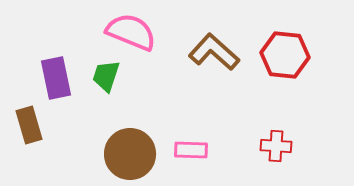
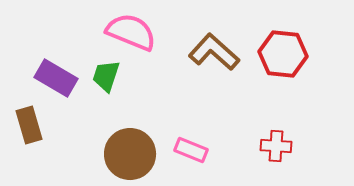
red hexagon: moved 2 px left, 1 px up
purple rectangle: rotated 48 degrees counterclockwise
pink rectangle: rotated 20 degrees clockwise
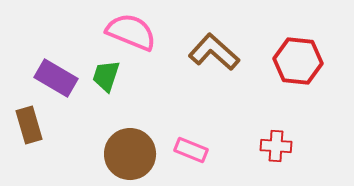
red hexagon: moved 15 px right, 7 px down
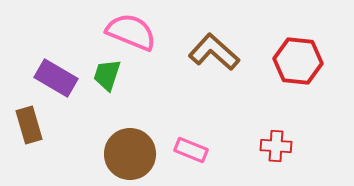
green trapezoid: moved 1 px right, 1 px up
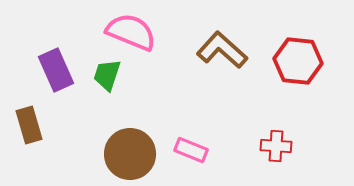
brown L-shape: moved 8 px right, 2 px up
purple rectangle: moved 8 px up; rotated 36 degrees clockwise
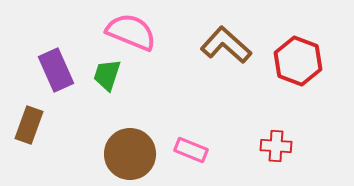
brown L-shape: moved 4 px right, 5 px up
red hexagon: rotated 15 degrees clockwise
brown rectangle: rotated 36 degrees clockwise
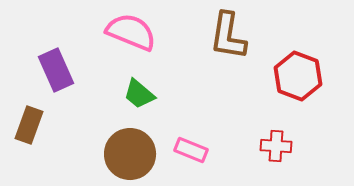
brown L-shape: moved 2 px right, 9 px up; rotated 123 degrees counterclockwise
red hexagon: moved 15 px down
green trapezoid: moved 32 px right, 19 px down; rotated 68 degrees counterclockwise
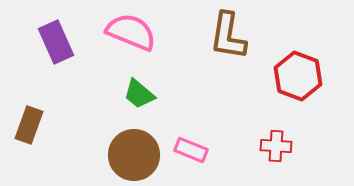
purple rectangle: moved 28 px up
brown circle: moved 4 px right, 1 px down
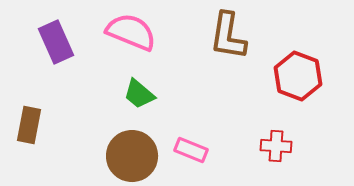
brown rectangle: rotated 9 degrees counterclockwise
brown circle: moved 2 px left, 1 px down
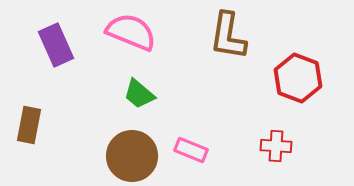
purple rectangle: moved 3 px down
red hexagon: moved 2 px down
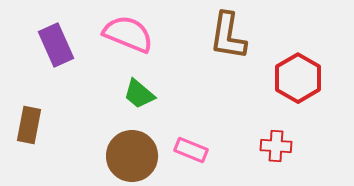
pink semicircle: moved 3 px left, 2 px down
red hexagon: rotated 9 degrees clockwise
